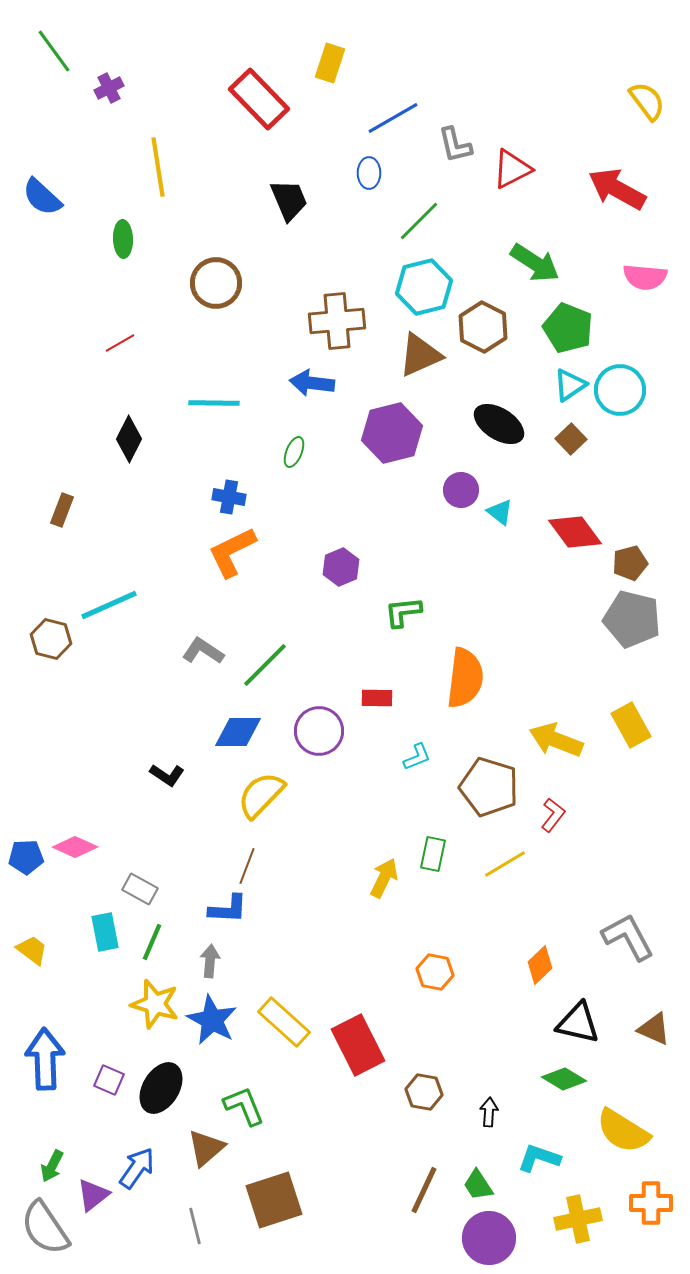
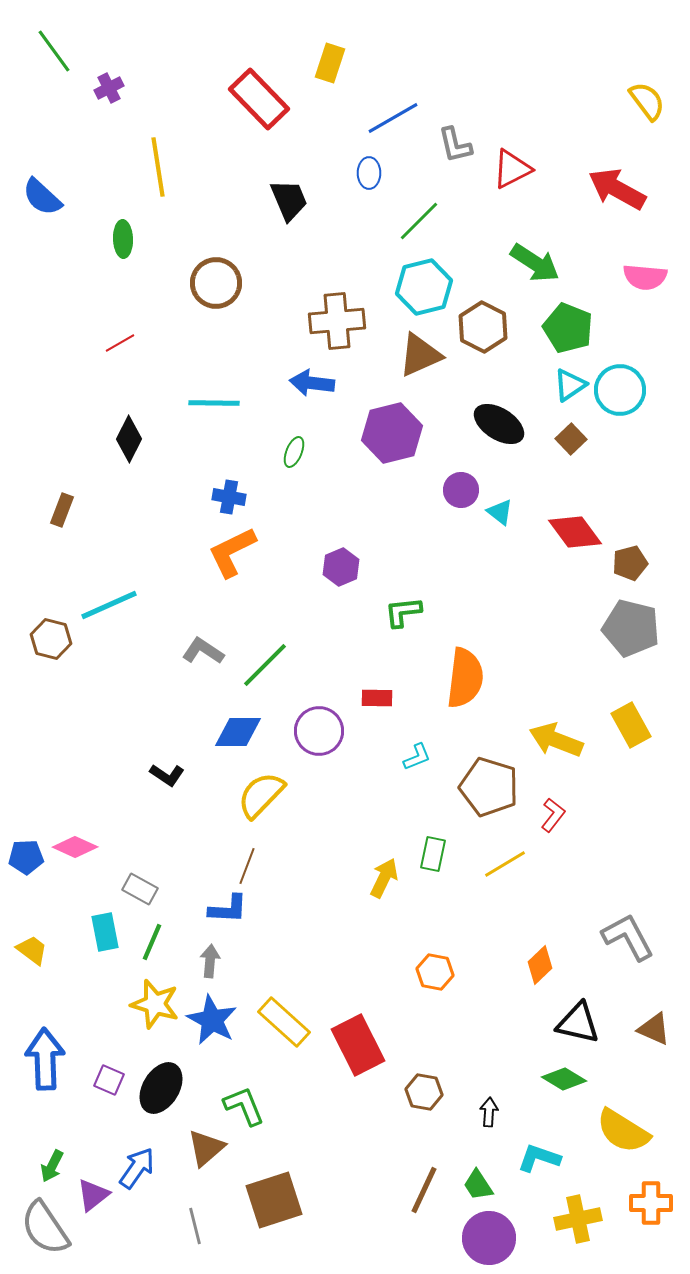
gray pentagon at (632, 619): moved 1 px left, 9 px down
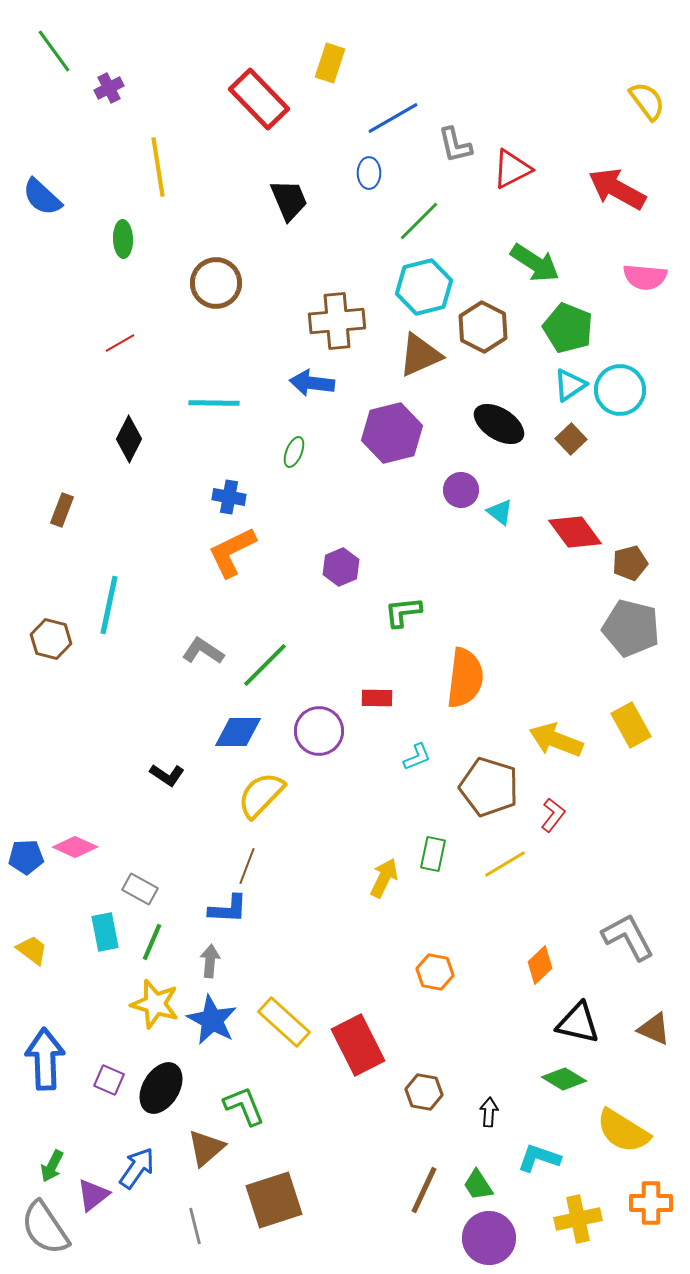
cyan line at (109, 605): rotated 54 degrees counterclockwise
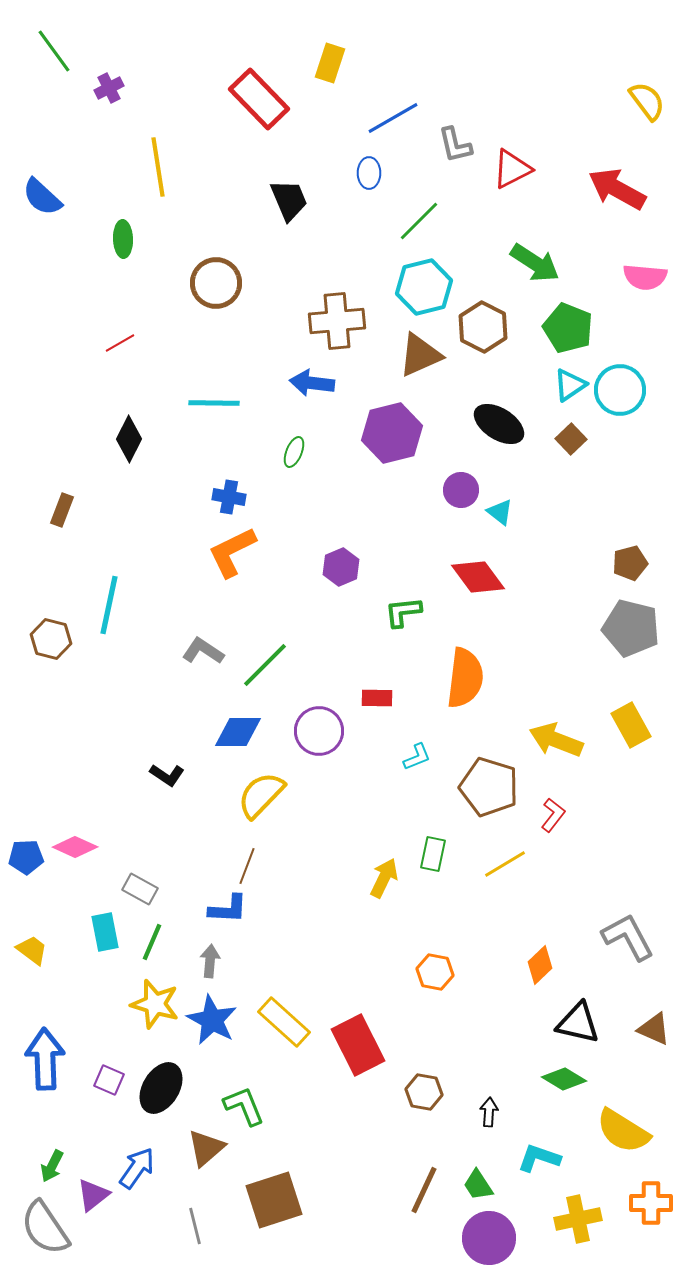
red diamond at (575, 532): moved 97 px left, 45 px down
